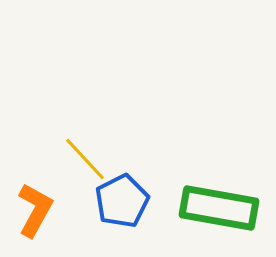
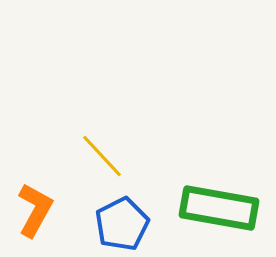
yellow line: moved 17 px right, 3 px up
blue pentagon: moved 23 px down
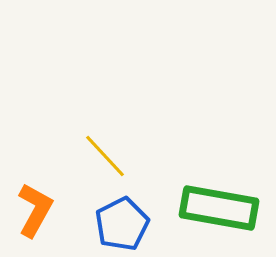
yellow line: moved 3 px right
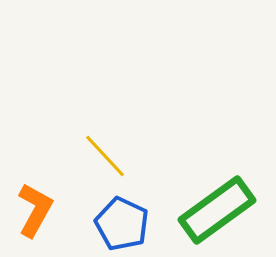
green rectangle: moved 2 px left, 2 px down; rotated 46 degrees counterclockwise
blue pentagon: rotated 20 degrees counterclockwise
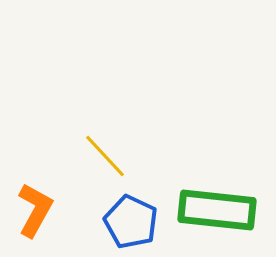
green rectangle: rotated 42 degrees clockwise
blue pentagon: moved 9 px right, 2 px up
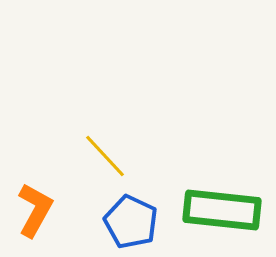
green rectangle: moved 5 px right
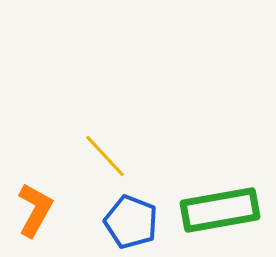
green rectangle: moved 2 px left; rotated 16 degrees counterclockwise
blue pentagon: rotated 4 degrees counterclockwise
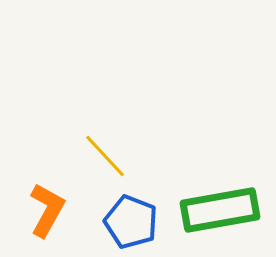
orange L-shape: moved 12 px right
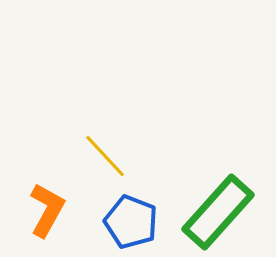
green rectangle: moved 2 px left, 2 px down; rotated 38 degrees counterclockwise
